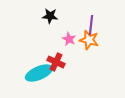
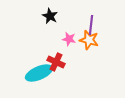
black star: rotated 21 degrees clockwise
pink star: rotated 16 degrees counterclockwise
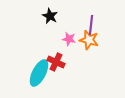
cyan ellipse: rotated 40 degrees counterclockwise
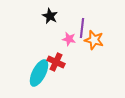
purple line: moved 9 px left, 3 px down
orange star: moved 5 px right
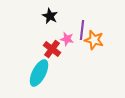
purple line: moved 2 px down
pink star: moved 2 px left
red cross: moved 4 px left, 13 px up; rotated 12 degrees clockwise
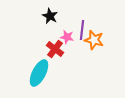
pink star: moved 2 px up
red cross: moved 3 px right
